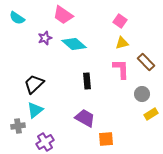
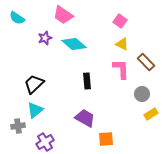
yellow triangle: moved 1 px down; rotated 40 degrees clockwise
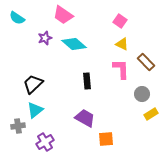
black trapezoid: moved 1 px left
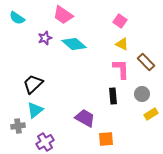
black rectangle: moved 26 px right, 15 px down
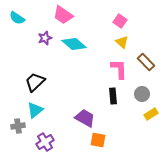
yellow triangle: moved 2 px up; rotated 16 degrees clockwise
pink L-shape: moved 2 px left
black trapezoid: moved 2 px right, 2 px up
orange square: moved 8 px left, 1 px down; rotated 14 degrees clockwise
